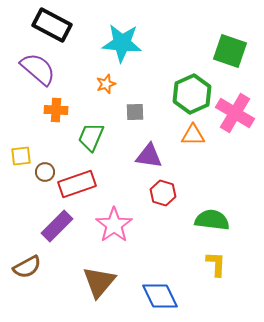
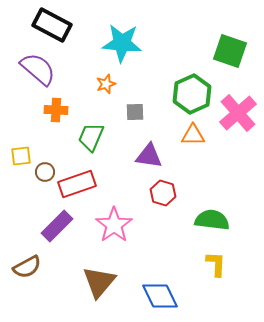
pink cross: moved 3 px right; rotated 18 degrees clockwise
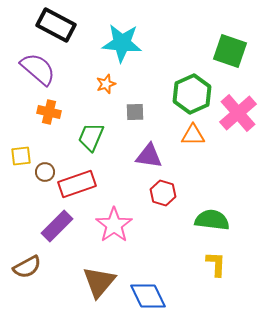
black rectangle: moved 4 px right
orange cross: moved 7 px left, 2 px down; rotated 10 degrees clockwise
blue diamond: moved 12 px left
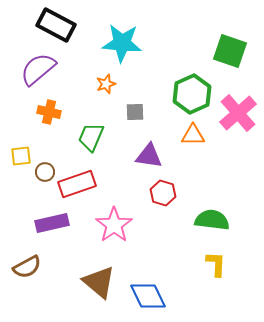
purple semicircle: rotated 81 degrees counterclockwise
purple rectangle: moved 5 px left, 3 px up; rotated 32 degrees clockwise
brown triangle: rotated 30 degrees counterclockwise
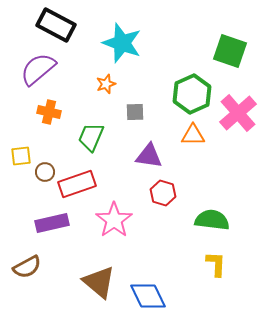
cyan star: rotated 15 degrees clockwise
pink star: moved 5 px up
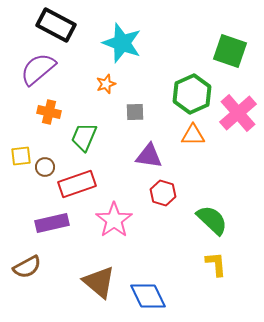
green trapezoid: moved 7 px left
brown circle: moved 5 px up
green semicircle: rotated 36 degrees clockwise
yellow L-shape: rotated 8 degrees counterclockwise
